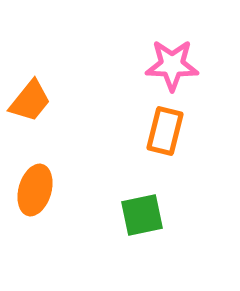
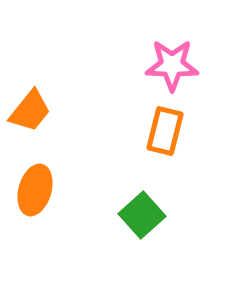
orange trapezoid: moved 10 px down
green square: rotated 30 degrees counterclockwise
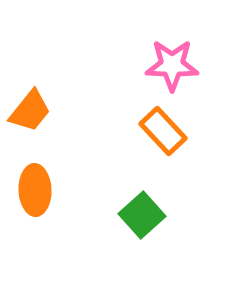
orange rectangle: moved 2 px left; rotated 57 degrees counterclockwise
orange ellipse: rotated 18 degrees counterclockwise
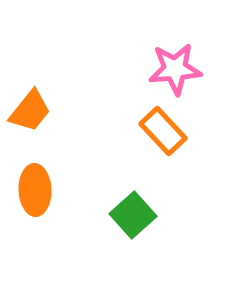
pink star: moved 3 px right, 4 px down; rotated 6 degrees counterclockwise
green square: moved 9 px left
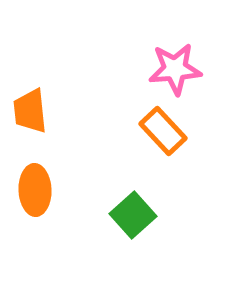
orange trapezoid: rotated 135 degrees clockwise
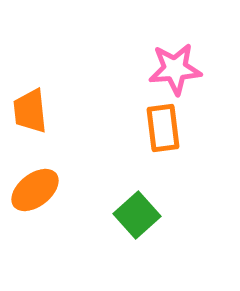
orange rectangle: moved 3 px up; rotated 36 degrees clockwise
orange ellipse: rotated 54 degrees clockwise
green square: moved 4 px right
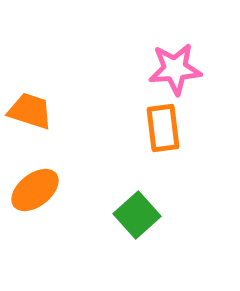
orange trapezoid: rotated 114 degrees clockwise
